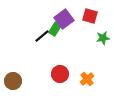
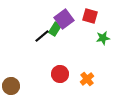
brown circle: moved 2 px left, 5 px down
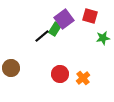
orange cross: moved 4 px left, 1 px up
brown circle: moved 18 px up
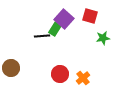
purple square: rotated 12 degrees counterclockwise
black line: rotated 35 degrees clockwise
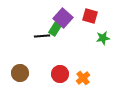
purple square: moved 1 px left, 1 px up
brown circle: moved 9 px right, 5 px down
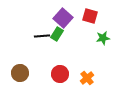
green rectangle: moved 2 px right, 5 px down
orange cross: moved 4 px right
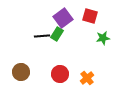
purple square: rotated 12 degrees clockwise
brown circle: moved 1 px right, 1 px up
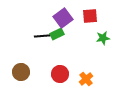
red square: rotated 21 degrees counterclockwise
green rectangle: rotated 32 degrees clockwise
orange cross: moved 1 px left, 1 px down
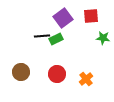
red square: moved 1 px right
green rectangle: moved 1 px left, 5 px down
green star: rotated 16 degrees clockwise
red circle: moved 3 px left
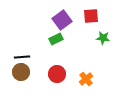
purple square: moved 1 px left, 2 px down
black line: moved 20 px left, 21 px down
